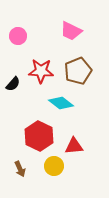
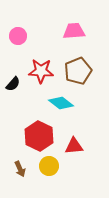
pink trapezoid: moved 3 px right; rotated 150 degrees clockwise
yellow circle: moved 5 px left
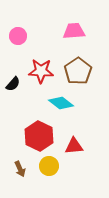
brown pentagon: rotated 12 degrees counterclockwise
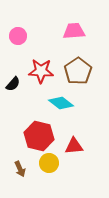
red hexagon: rotated 12 degrees counterclockwise
yellow circle: moved 3 px up
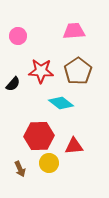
red hexagon: rotated 16 degrees counterclockwise
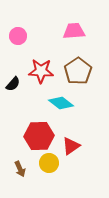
red triangle: moved 3 px left; rotated 30 degrees counterclockwise
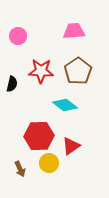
black semicircle: moved 1 px left; rotated 28 degrees counterclockwise
cyan diamond: moved 4 px right, 2 px down
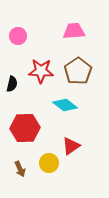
red hexagon: moved 14 px left, 8 px up
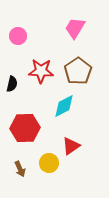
pink trapezoid: moved 1 px right, 3 px up; rotated 55 degrees counterclockwise
cyan diamond: moved 1 px left, 1 px down; rotated 65 degrees counterclockwise
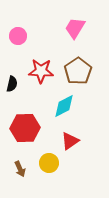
red triangle: moved 1 px left, 5 px up
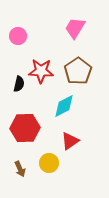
black semicircle: moved 7 px right
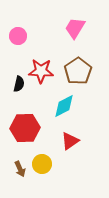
yellow circle: moved 7 px left, 1 px down
